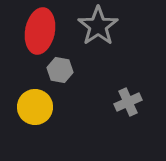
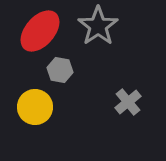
red ellipse: rotated 30 degrees clockwise
gray cross: rotated 16 degrees counterclockwise
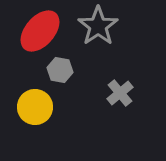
gray cross: moved 8 px left, 9 px up
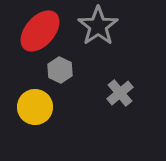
gray hexagon: rotated 15 degrees clockwise
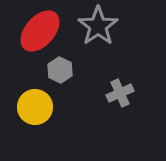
gray cross: rotated 16 degrees clockwise
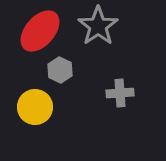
gray cross: rotated 20 degrees clockwise
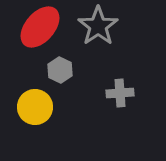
red ellipse: moved 4 px up
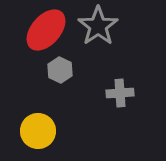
red ellipse: moved 6 px right, 3 px down
yellow circle: moved 3 px right, 24 px down
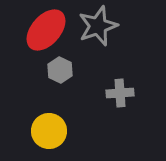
gray star: rotated 15 degrees clockwise
yellow circle: moved 11 px right
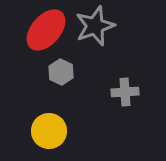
gray star: moved 3 px left
gray hexagon: moved 1 px right, 2 px down
gray cross: moved 5 px right, 1 px up
